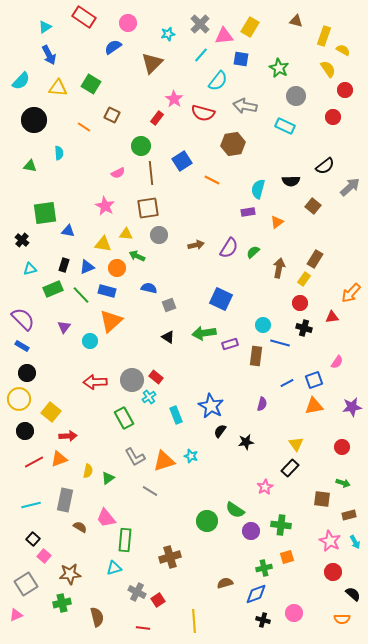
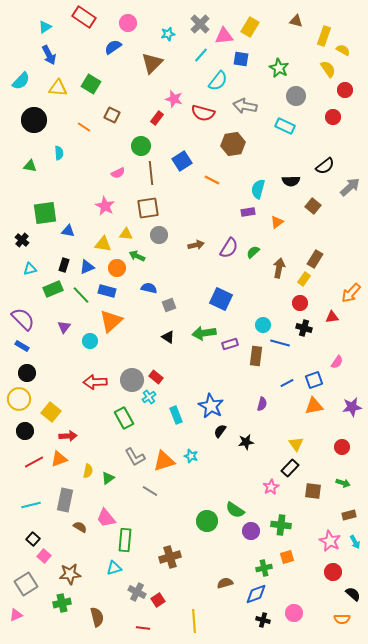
pink star at (174, 99): rotated 18 degrees counterclockwise
pink star at (265, 487): moved 6 px right
brown square at (322, 499): moved 9 px left, 8 px up
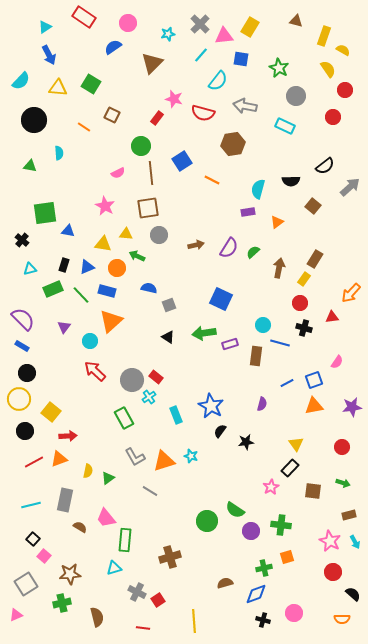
red arrow at (95, 382): moved 11 px up; rotated 45 degrees clockwise
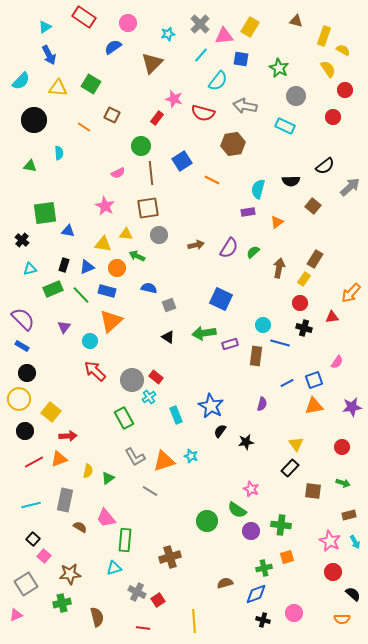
pink star at (271, 487): moved 20 px left, 2 px down; rotated 21 degrees counterclockwise
green semicircle at (235, 510): moved 2 px right
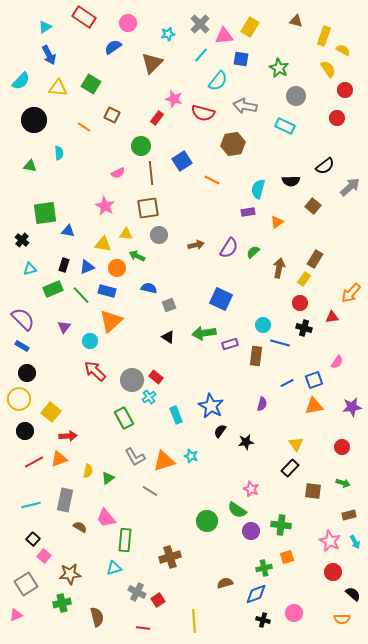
red circle at (333, 117): moved 4 px right, 1 px down
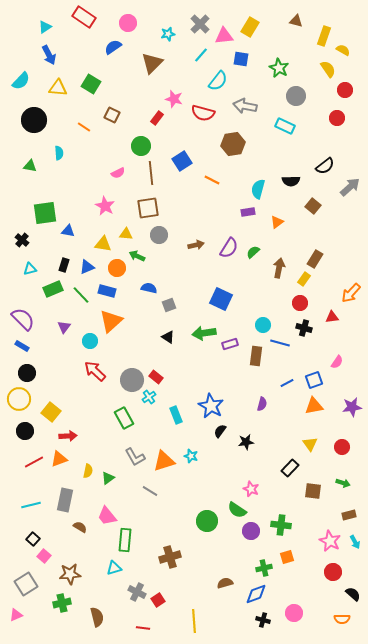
yellow triangle at (296, 444): moved 14 px right
pink trapezoid at (106, 518): moved 1 px right, 2 px up
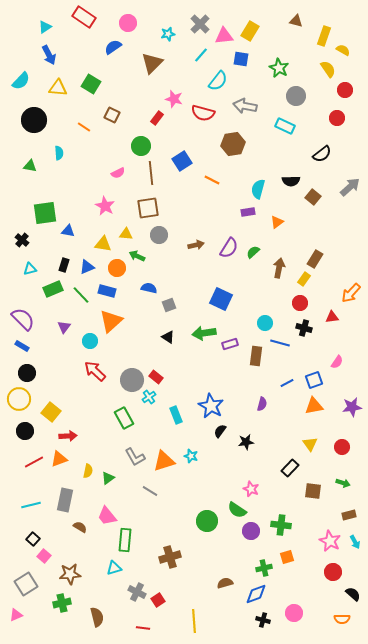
yellow rectangle at (250, 27): moved 4 px down
black semicircle at (325, 166): moved 3 px left, 12 px up
brown square at (313, 206): moved 9 px up
cyan circle at (263, 325): moved 2 px right, 2 px up
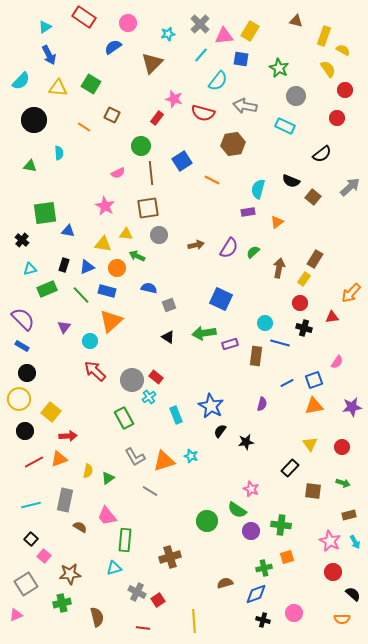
black semicircle at (291, 181): rotated 24 degrees clockwise
green rectangle at (53, 289): moved 6 px left
black square at (33, 539): moved 2 px left
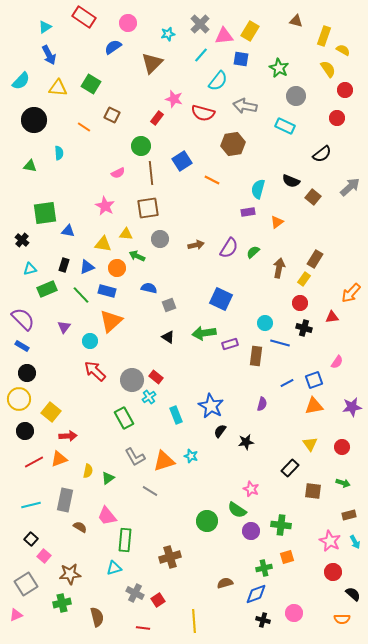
gray circle at (159, 235): moved 1 px right, 4 px down
gray cross at (137, 592): moved 2 px left, 1 px down
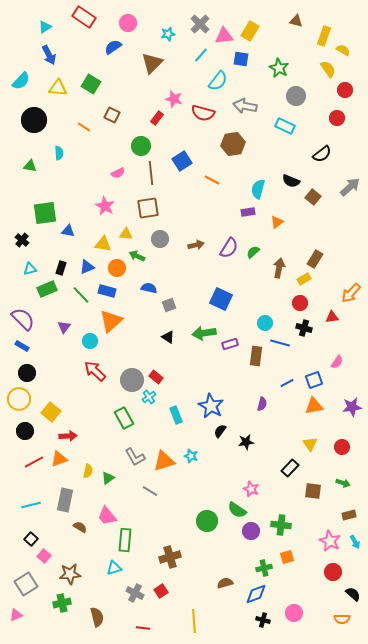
black rectangle at (64, 265): moved 3 px left, 3 px down
yellow rectangle at (304, 279): rotated 24 degrees clockwise
red square at (158, 600): moved 3 px right, 9 px up
